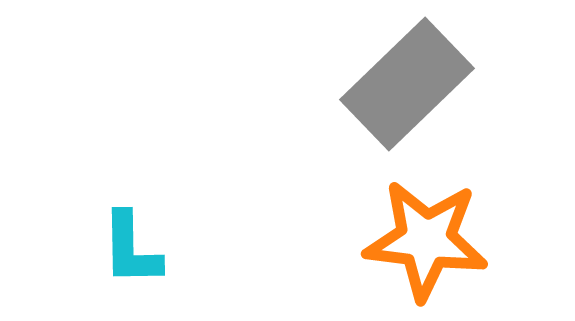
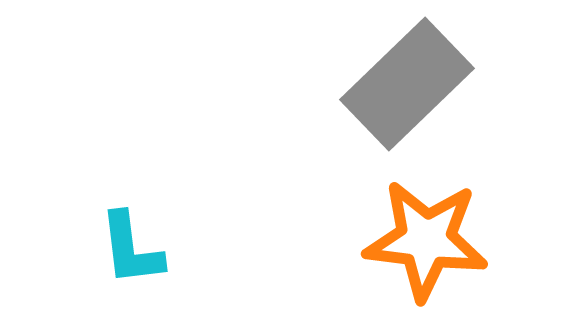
cyan L-shape: rotated 6 degrees counterclockwise
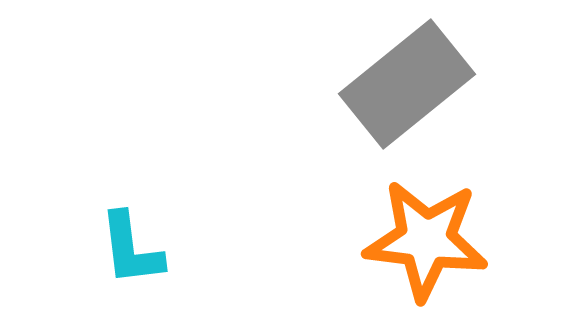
gray rectangle: rotated 5 degrees clockwise
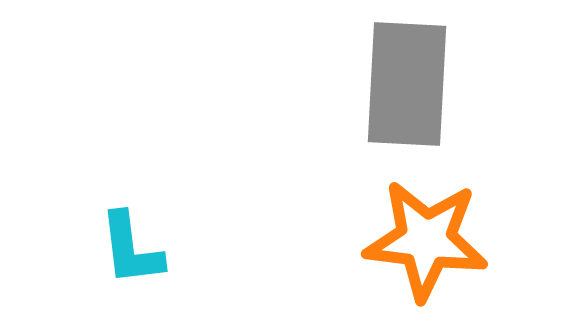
gray rectangle: rotated 48 degrees counterclockwise
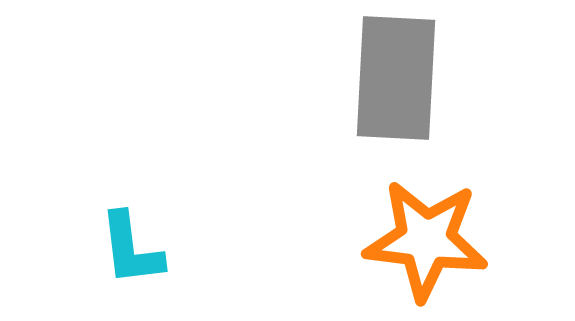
gray rectangle: moved 11 px left, 6 px up
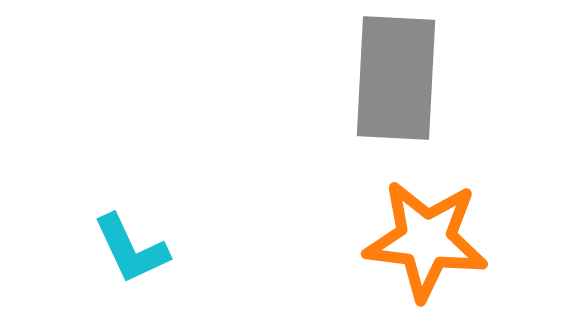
cyan L-shape: rotated 18 degrees counterclockwise
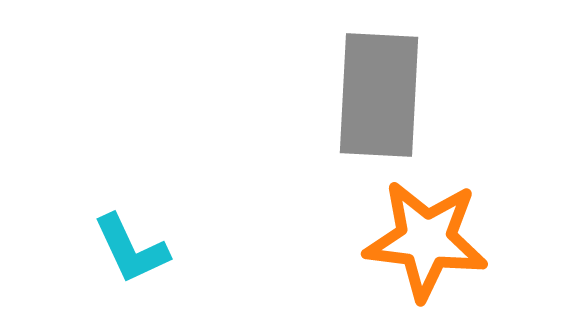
gray rectangle: moved 17 px left, 17 px down
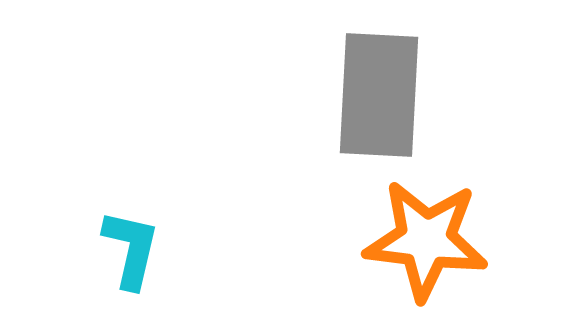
cyan L-shape: rotated 142 degrees counterclockwise
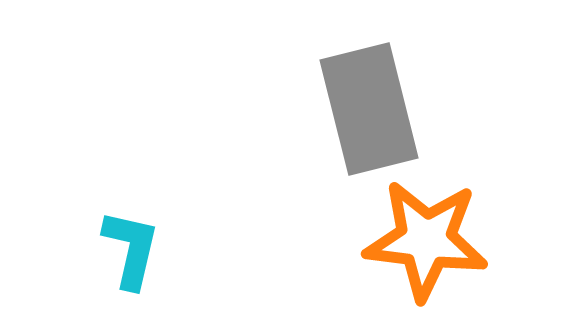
gray rectangle: moved 10 px left, 14 px down; rotated 17 degrees counterclockwise
